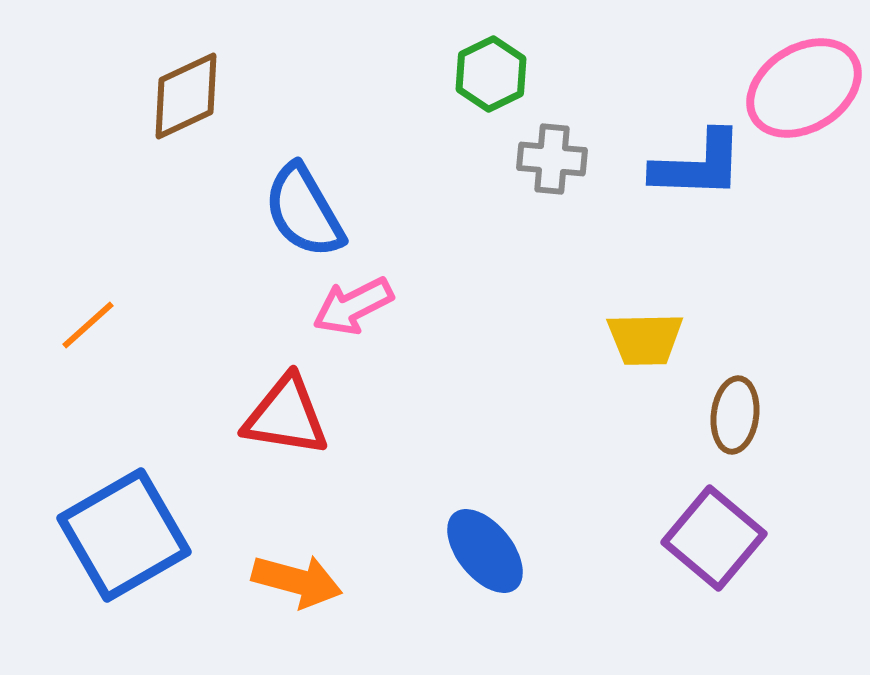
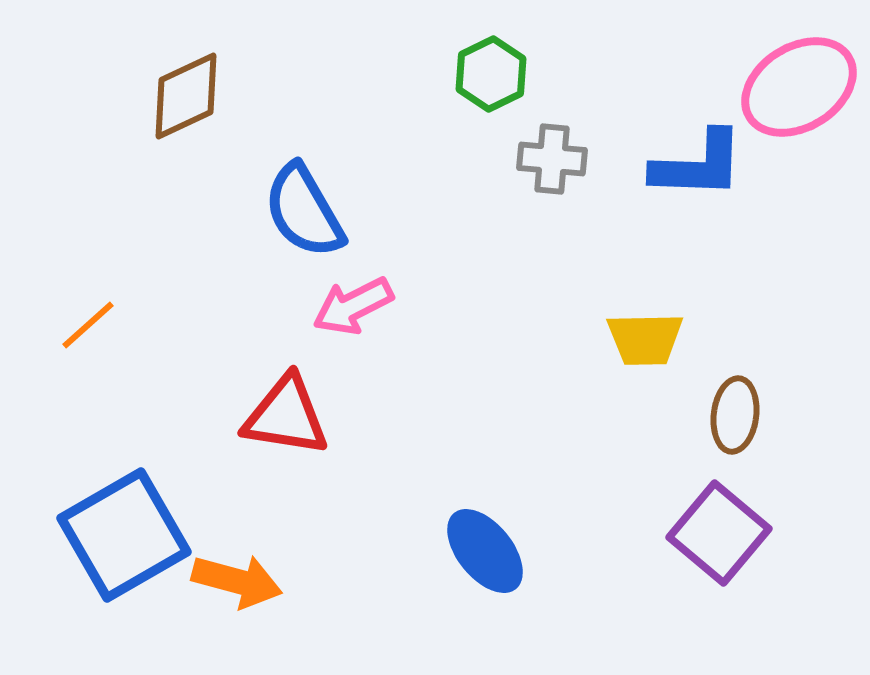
pink ellipse: moved 5 px left, 1 px up
purple square: moved 5 px right, 5 px up
orange arrow: moved 60 px left
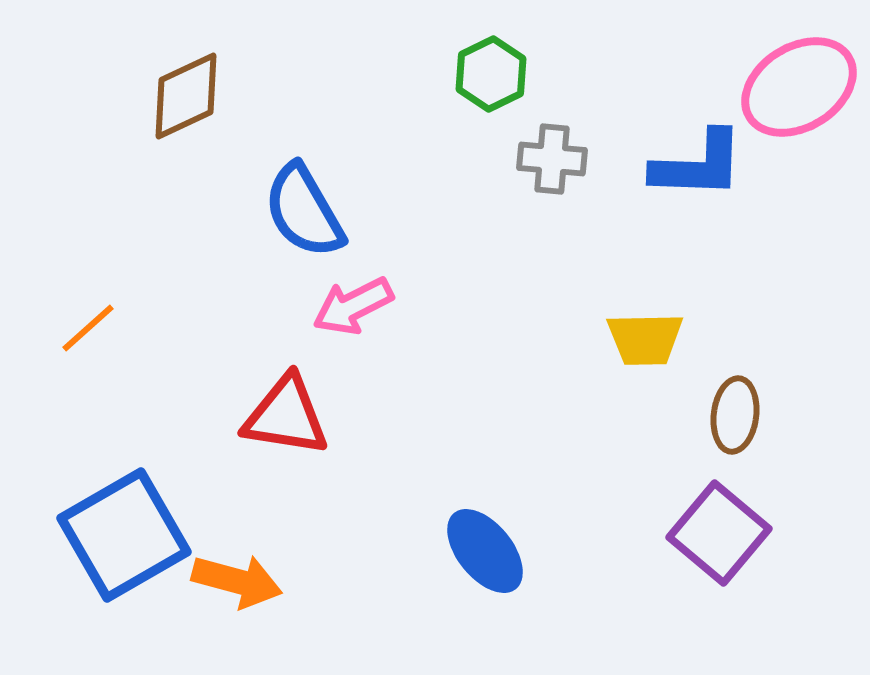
orange line: moved 3 px down
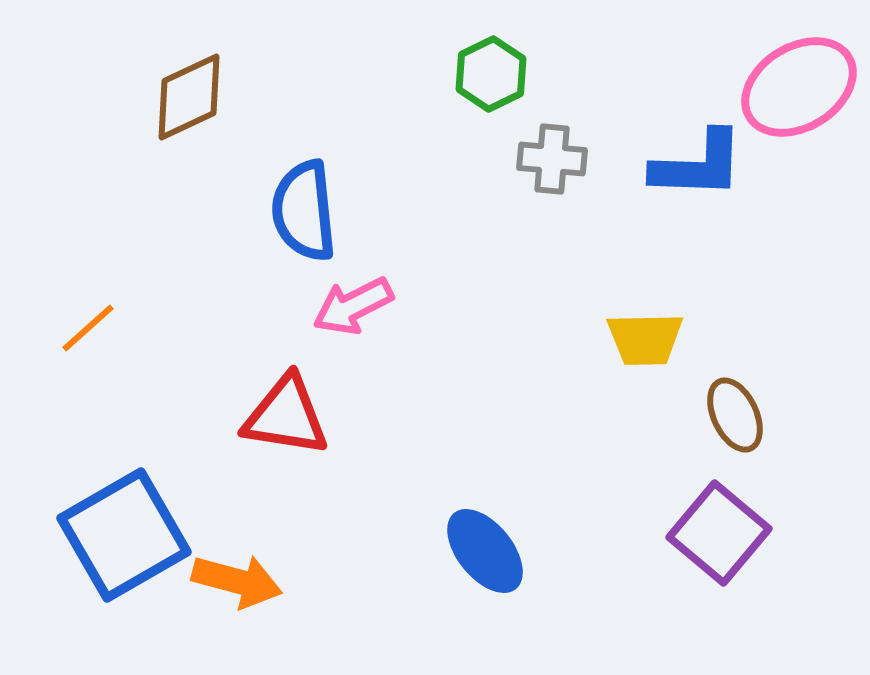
brown diamond: moved 3 px right, 1 px down
blue semicircle: rotated 24 degrees clockwise
brown ellipse: rotated 32 degrees counterclockwise
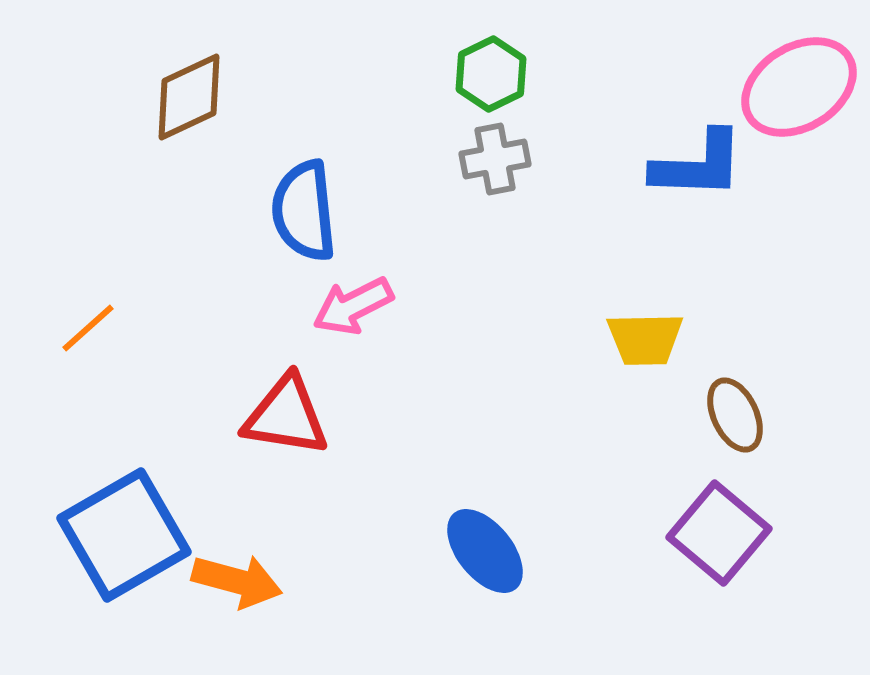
gray cross: moved 57 px left; rotated 16 degrees counterclockwise
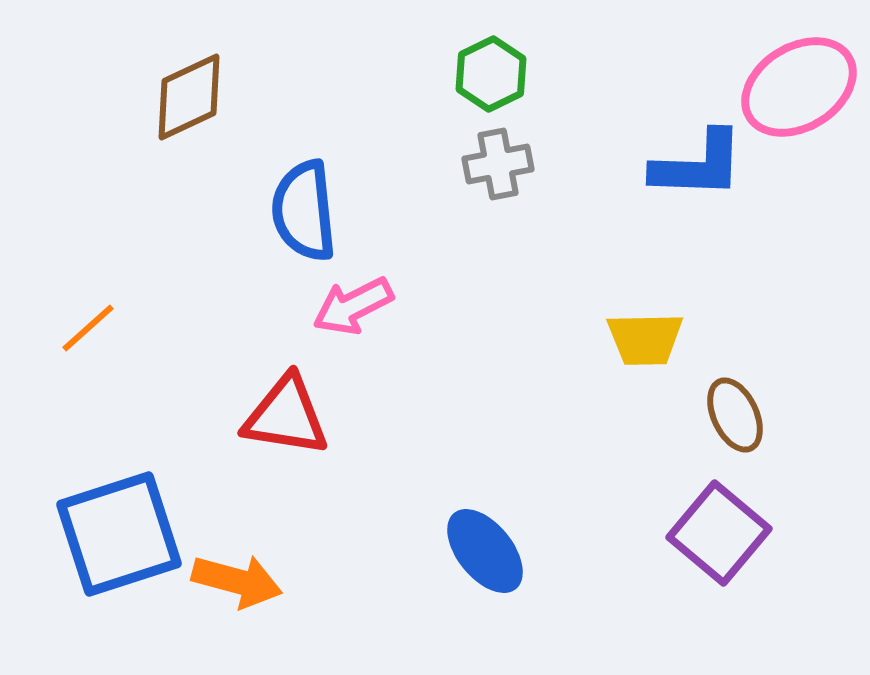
gray cross: moved 3 px right, 5 px down
blue square: moved 5 px left, 1 px up; rotated 12 degrees clockwise
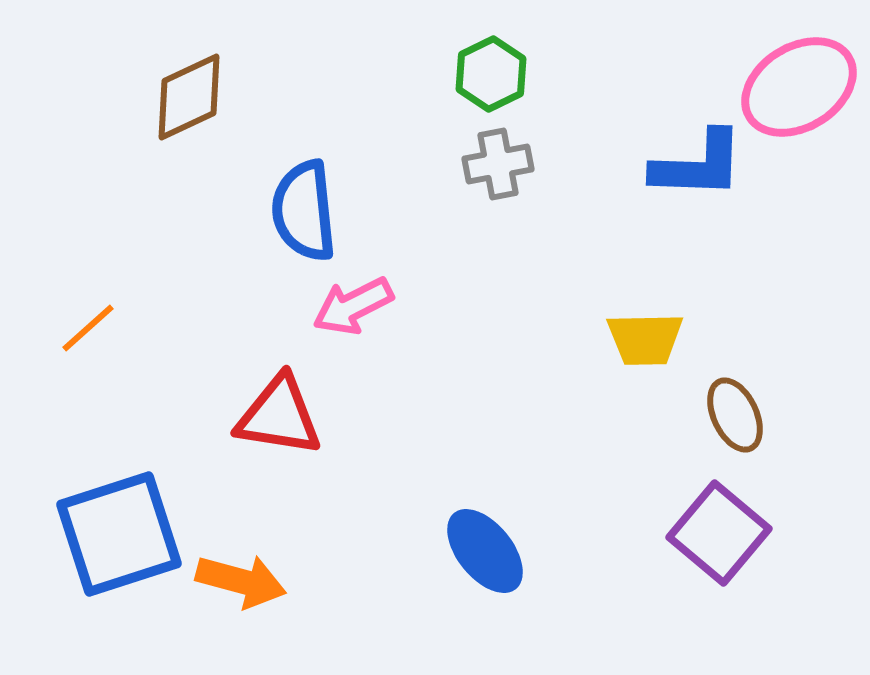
red triangle: moved 7 px left
orange arrow: moved 4 px right
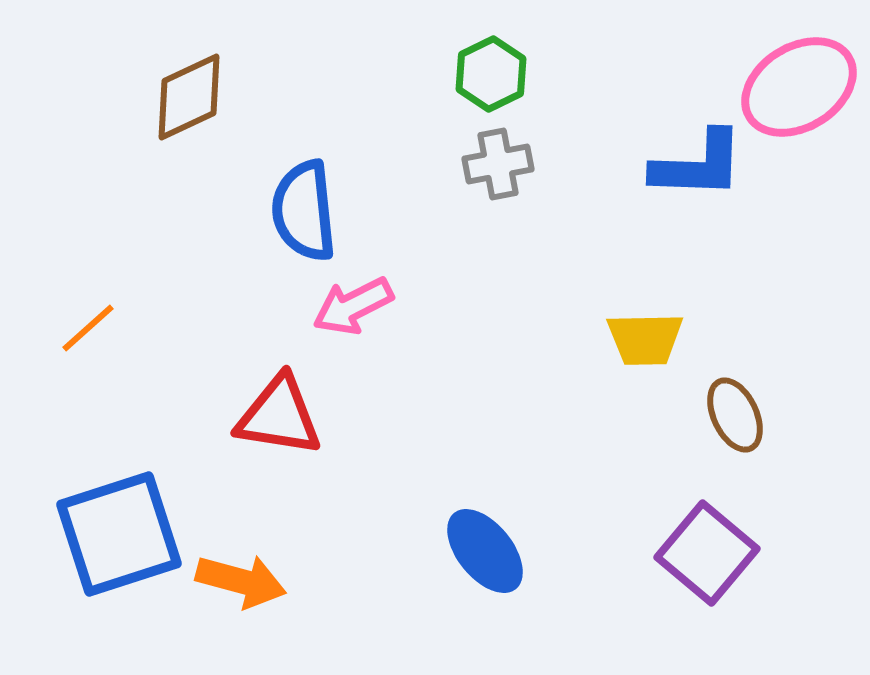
purple square: moved 12 px left, 20 px down
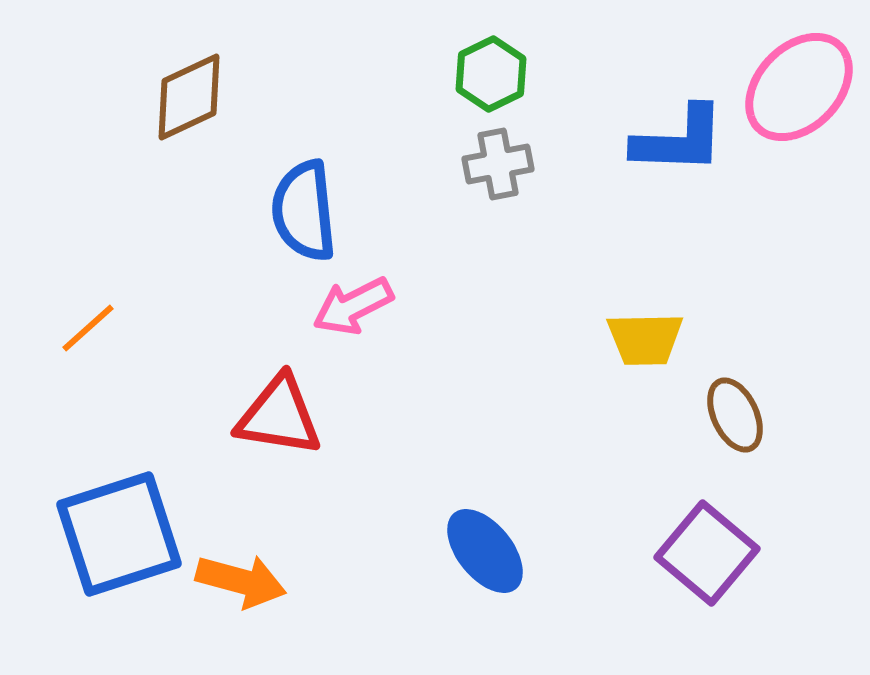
pink ellipse: rotated 14 degrees counterclockwise
blue L-shape: moved 19 px left, 25 px up
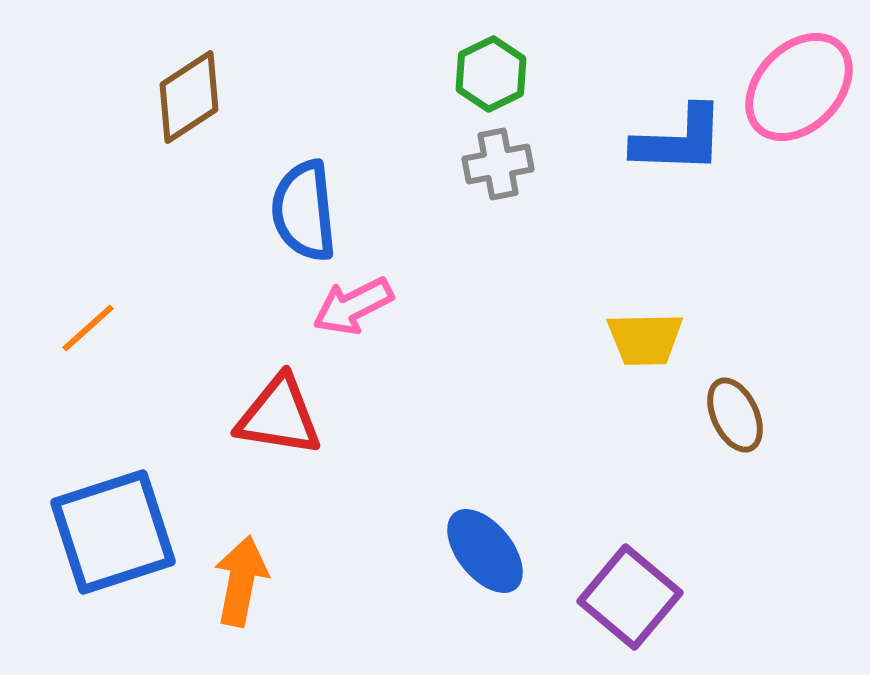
brown diamond: rotated 8 degrees counterclockwise
blue square: moved 6 px left, 2 px up
purple square: moved 77 px left, 44 px down
orange arrow: rotated 94 degrees counterclockwise
